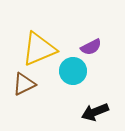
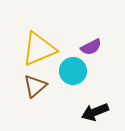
brown triangle: moved 11 px right, 2 px down; rotated 15 degrees counterclockwise
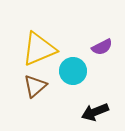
purple semicircle: moved 11 px right
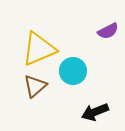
purple semicircle: moved 6 px right, 16 px up
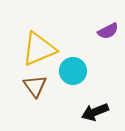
brown triangle: rotated 25 degrees counterclockwise
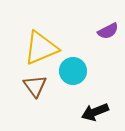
yellow triangle: moved 2 px right, 1 px up
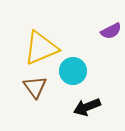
purple semicircle: moved 3 px right
brown triangle: moved 1 px down
black arrow: moved 8 px left, 5 px up
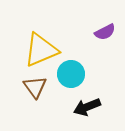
purple semicircle: moved 6 px left, 1 px down
yellow triangle: moved 2 px down
cyan circle: moved 2 px left, 3 px down
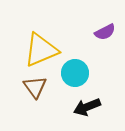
cyan circle: moved 4 px right, 1 px up
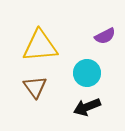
purple semicircle: moved 4 px down
yellow triangle: moved 1 px left, 4 px up; rotated 18 degrees clockwise
cyan circle: moved 12 px right
